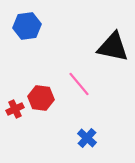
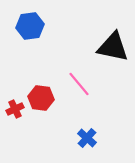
blue hexagon: moved 3 px right
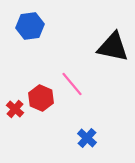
pink line: moved 7 px left
red hexagon: rotated 15 degrees clockwise
red cross: rotated 24 degrees counterclockwise
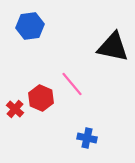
blue cross: rotated 30 degrees counterclockwise
